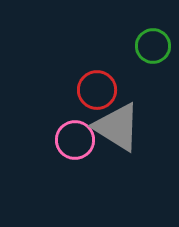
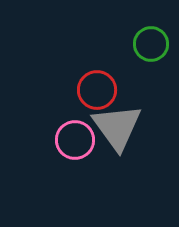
green circle: moved 2 px left, 2 px up
gray triangle: rotated 22 degrees clockwise
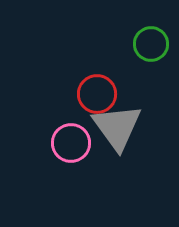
red circle: moved 4 px down
pink circle: moved 4 px left, 3 px down
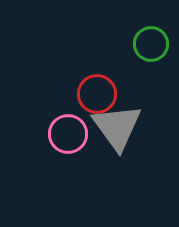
pink circle: moved 3 px left, 9 px up
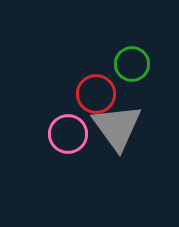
green circle: moved 19 px left, 20 px down
red circle: moved 1 px left
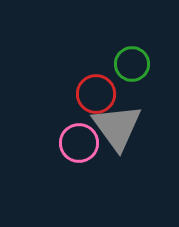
pink circle: moved 11 px right, 9 px down
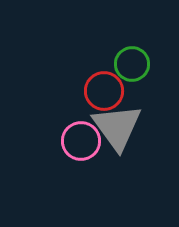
red circle: moved 8 px right, 3 px up
pink circle: moved 2 px right, 2 px up
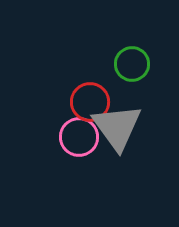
red circle: moved 14 px left, 11 px down
pink circle: moved 2 px left, 4 px up
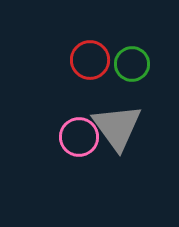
red circle: moved 42 px up
